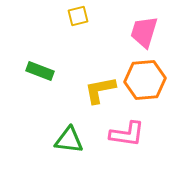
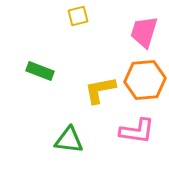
pink L-shape: moved 10 px right, 3 px up
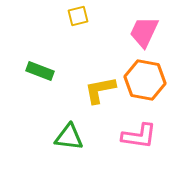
pink trapezoid: rotated 8 degrees clockwise
orange hexagon: rotated 15 degrees clockwise
pink L-shape: moved 2 px right, 5 px down
green triangle: moved 3 px up
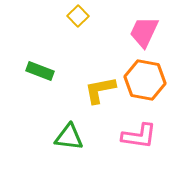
yellow square: rotated 30 degrees counterclockwise
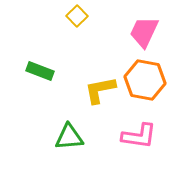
yellow square: moved 1 px left
green triangle: rotated 12 degrees counterclockwise
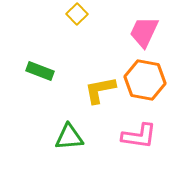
yellow square: moved 2 px up
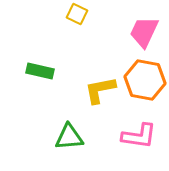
yellow square: rotated 20 degrees counterclockwise
green rectangle: rotated 8 degrees counterclockwise
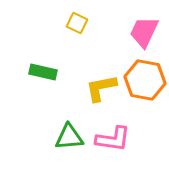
yellow square: moved 9 px down
green rectangle: moved 3 px right, 1 px down
yellow L-shape: moved 1 px right, 2 px up
pink L-shape: moved 26 px left, 3 px down
